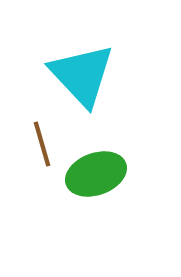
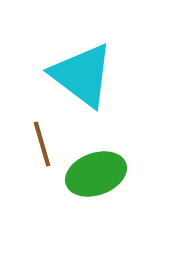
cyan triangle: rotated 10 degrees counterclockwise
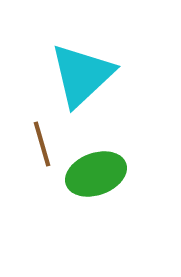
cyan triangle: rotated 40 degrees clockwise
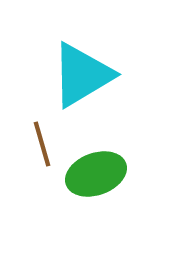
cyan triangle: rotated 12 degrees clockwise
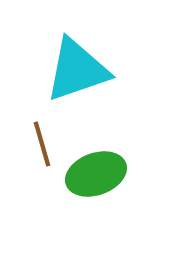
cyan triangle: moved 5 px left, 5 px up; rotated 12 degrees clockwise
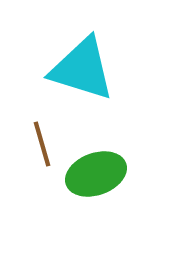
cyan triangle: moved 5 px right, 1 px up; rotated 36 degrees clockwise
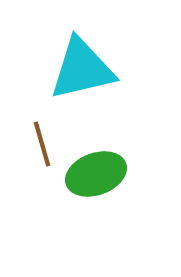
cyan triangle: rotated 30 degrees counterclockwise
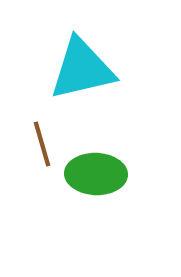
green ellipse: rotated 22 degrees clockwise
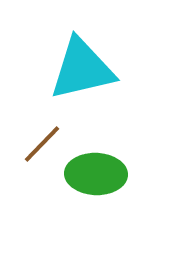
brown line: rotated 60 degrees clockwise
